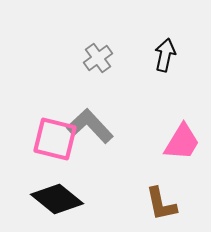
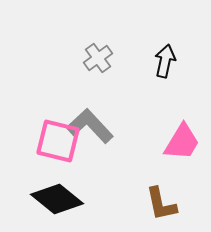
black arrow: moved 6 px down
pink square: moved 3 px right, 2 px down
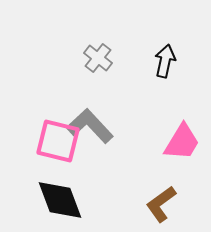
gray cross: rotated 16 degrees counterclockwise
black diamond: moved 3 px right, 1 px down; rotated 30 degrees clockwise
brown L-shape: rotated 66 degrees clockwise
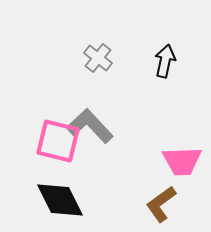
pink trapezoid: moved 19 px down; rotated 57 degrees clockwise
black diamond: rotated 6 degrees counterclockwise
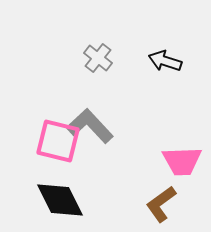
black arrow: rotated 84 degrees counterclockwise
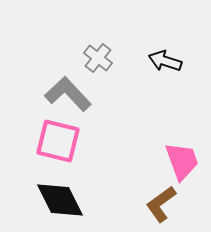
gray L-shape: moved 22 px left, 32 px up
pink trapezoid: rotated 108 degrees counterclockwise
